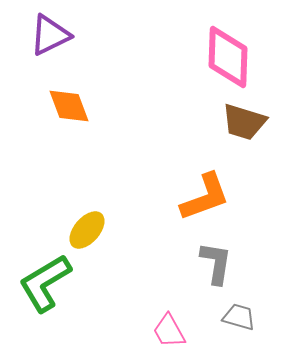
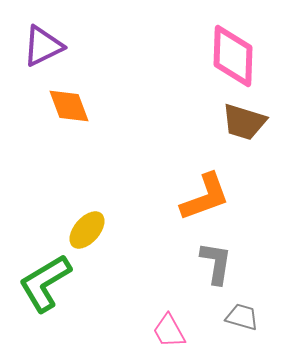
purple triangle: moved 7 px left, 11 px down
pink diamond: moved 5 px right, 1 px up
gray trapezoid: moved 3 px right
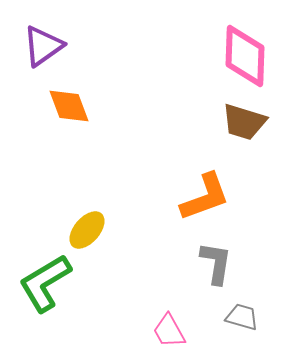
purple triangle: rotated 9 degrees counterclockwise
pink diamond: moved 12 px right
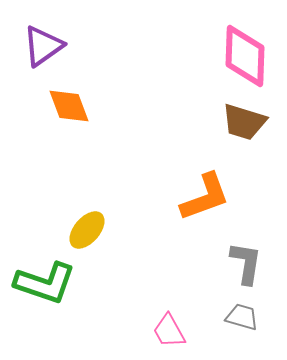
gray L-shape: moved 30 px right
green L-shape: rotated 130 degrees counterclockwise
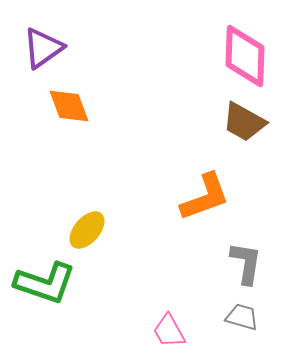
purple triangle: moved 2 px down
brown trapezoid: rotated 12 degrees clockwise
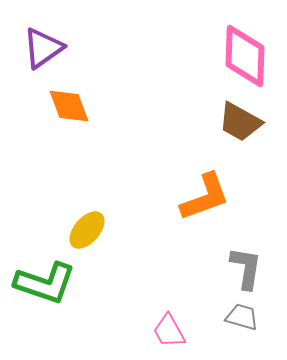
brown trapezoid: moved 4 px left
gray L-shape: moved 5 px down
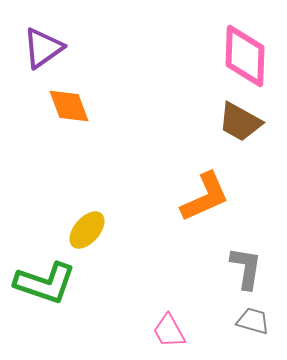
orange L-shape: rotated 4 degrees counterclockwise
gray trapezoid: moved 11 px right, 4 px down
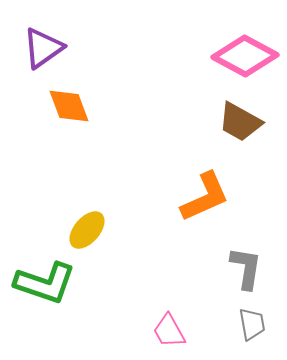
pink diamond: rotated 64 degrees counterclockwise
gray trapezoid: moved 1 px left, 3 px down; rotated 64 degrees clockwise
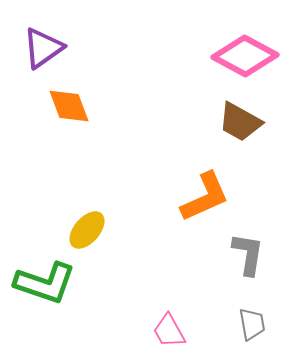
gray L-shape: moved 2 px right, 14 px up
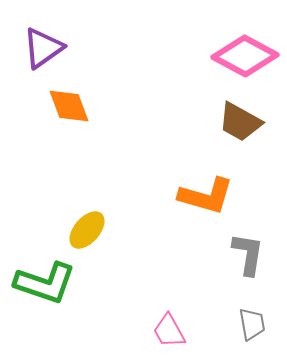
orange L-shape: moved 1 px right, 1 px up; rotated 40 degrees clockwise
